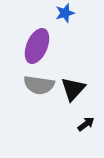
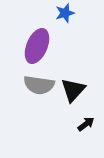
black triangle: moved 1 px down
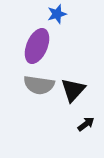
blue star: moved 8 px left, 1 px down
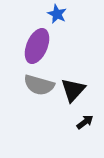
blue star: rotated 30 degrees counterclockwise
gray semicircle: rotated 8 degrees clockwise
black arrow: moved 1 px left, 2 px up
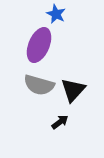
blue star: moved 1 px left
purple ellipse: moved 2 px right, 1 px up
black arrow: moved 25 px left
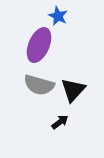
blue star: moved 2 px right, 2 px down
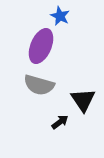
blue star: moved 2 px right
purple ellipse: moved 2 px right, 1 px down
black triangle: moved 10 px right, 10 px down; rotated 16 degrees counterclockwise
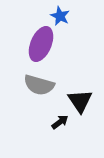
purple ellipse: moved 2 px up
black triangle: moved 3 px left, 1 px down
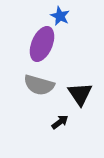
purple ellipse: moved 1 px right
black triangle: moved 7 px up
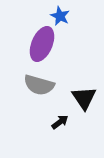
black triangle: moved 4 px right, 4 px down
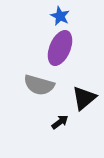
purple ellipse: moved 18 px right, 4 px down
black triangle: rotated 24 degrees clockwise
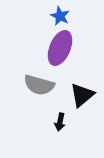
black triangle: moved 2 px left, 3 px up
black arrow: rotated 138 degrees clockwise
